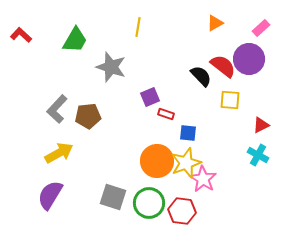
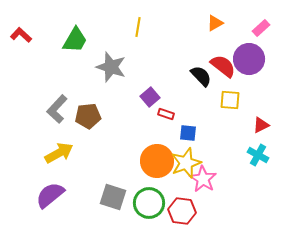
purple square: rotated 18 degrees counterclockwise
purple semicircle: rotated 20 degrees clockwise
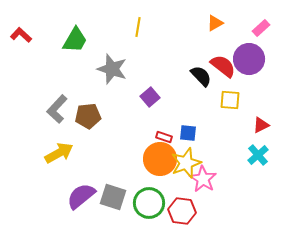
gray star: moved 1 px right, 2 px down
red rectangle: moved 2 px left, 23 px down
cyan cross: rotated 20 degrees clockwise
orange circle: moved 3 px right, 2 px up
purple semicircle: moved 31 px right, 1 px down
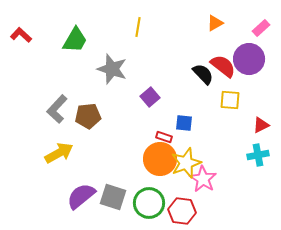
black semicircle: moved 2 px right, 2 px up
blue square: moved 4 px left, 10 px up
cyan cross: rotated 30 degrees clockwise
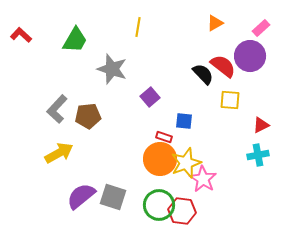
purple circle: moved 1 px right, 3 px up
blue square: moved 2 px up
green circle: moved 10 px right, 2 px down
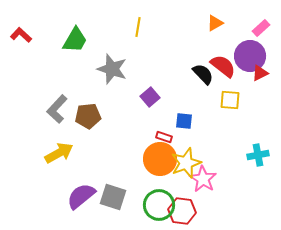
red triangle: moved 1 px left, 52 px up
